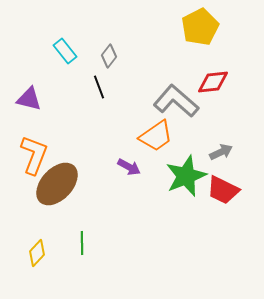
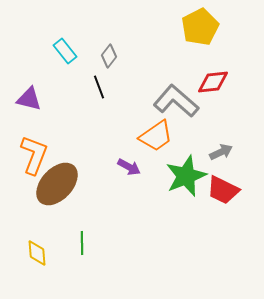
yellow diamond: rotated 48 degrees counterclockwise
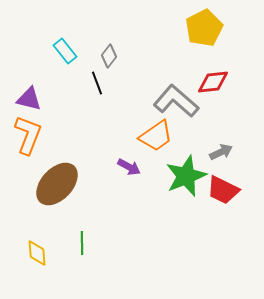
yellow pentagon: moved 4 px right, 1 px down
black line: moved 2 px left, 4 px up
orange L-shape: moved 6 px left, 20 px up
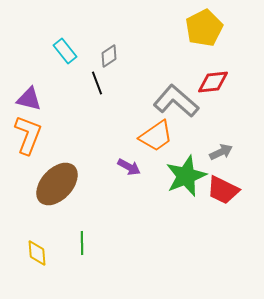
gray diamond: rotated 20 degrees clockwise
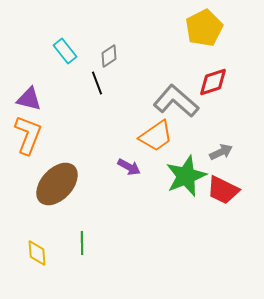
red diamond: rotated 12 degrees counterclockwise
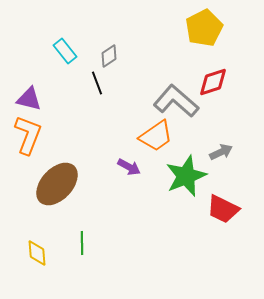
red trapezoid: moved 19 px down
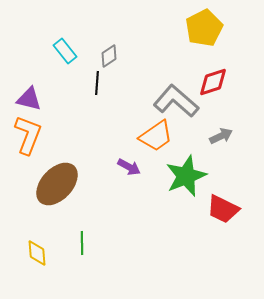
black line: rotated 25 degrees clockwise
gray arrow: moved 16 px up
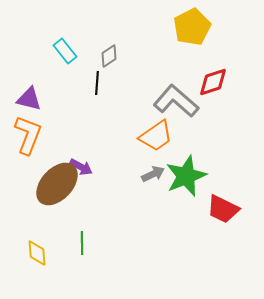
yellow pentagon: moved 12 px left, 1 px up
gray arrow: moved 68 px left, 38 px down
purple arrow: moved 48 px left
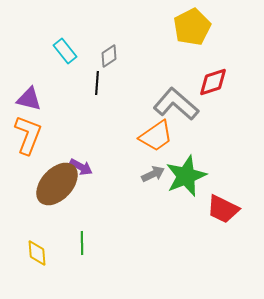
gray L-shape: moved 3 px down
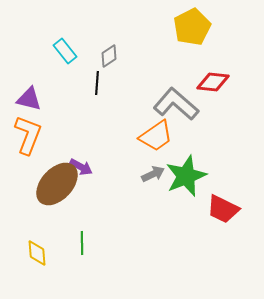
red diamond: rotated 24 degrees clockwise
